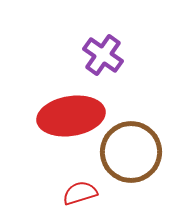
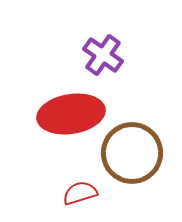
red ellipse: moved 2 px up
brown circle: moved 1 px right, 1 px down
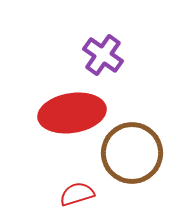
red ellipse: moved 1 px right, 1 px up
red semicircle: moved 3 px left, 1 px down
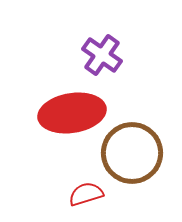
purple cross: moved 1 px left
red semicircle: moved 9 px right
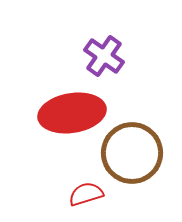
purple cross: moved 2 px right, 1 px down
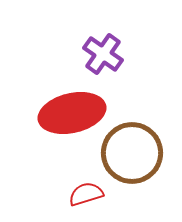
purple cross: moved 1 px left, 2 px up
red ellipse: rotated 4 degrees counterclockwise
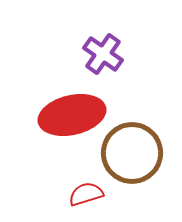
red ellipse: moved 2 px down
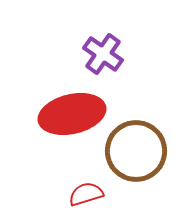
red ellipse: moved 1 px up
brown circle: moved 4 px right, 2 px up
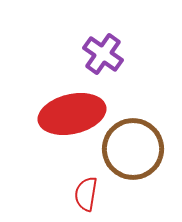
brown circle: moved 3 px left, 2 px up
red semicircle: rotated 64 degrees counterclockwise
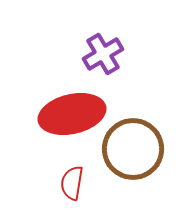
purple cross: rotated 24 degrees clockwise
red semicircle: moved 14 px left, 11 px up
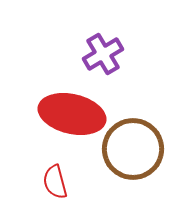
red ellipse: rotated 26 degrees clockwise
red semicircle: moved 17 px left, 1 px up; rotated 24 degrees counterclockwise
